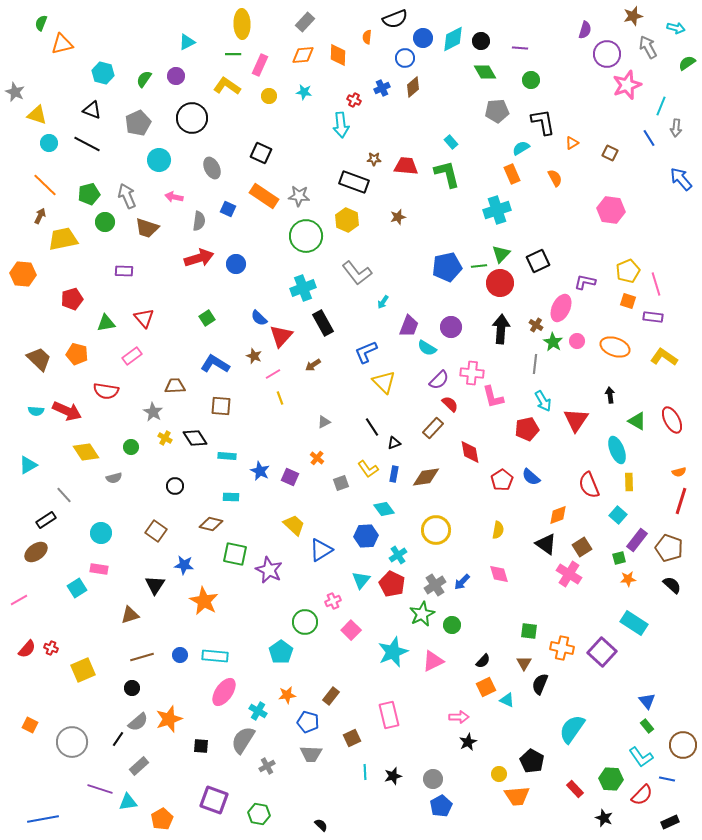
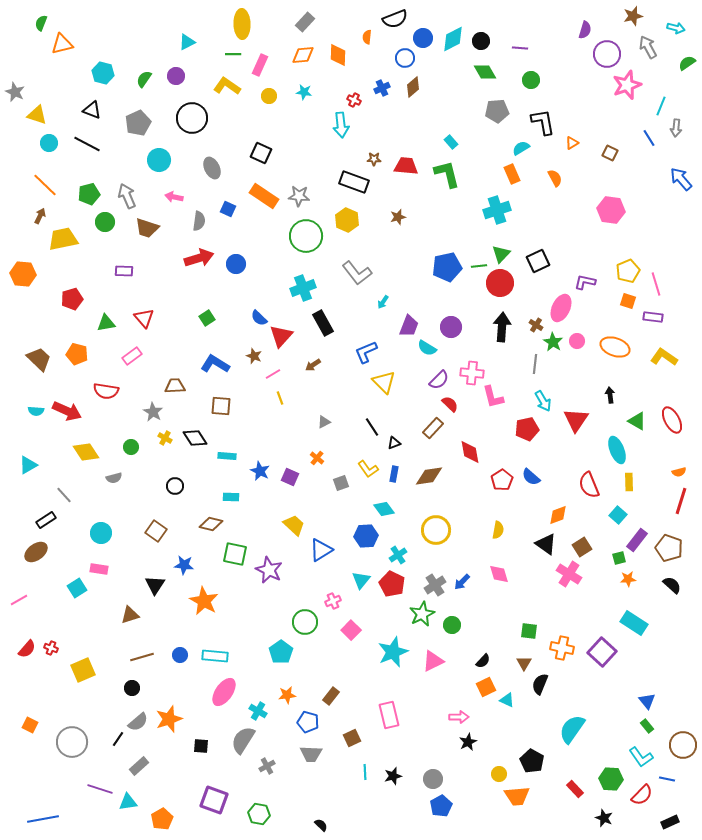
black arrow at (501, 329): moved 1 px right, 2 px up
brown diamond at (426, 477): moved 3 px right, 1 px up
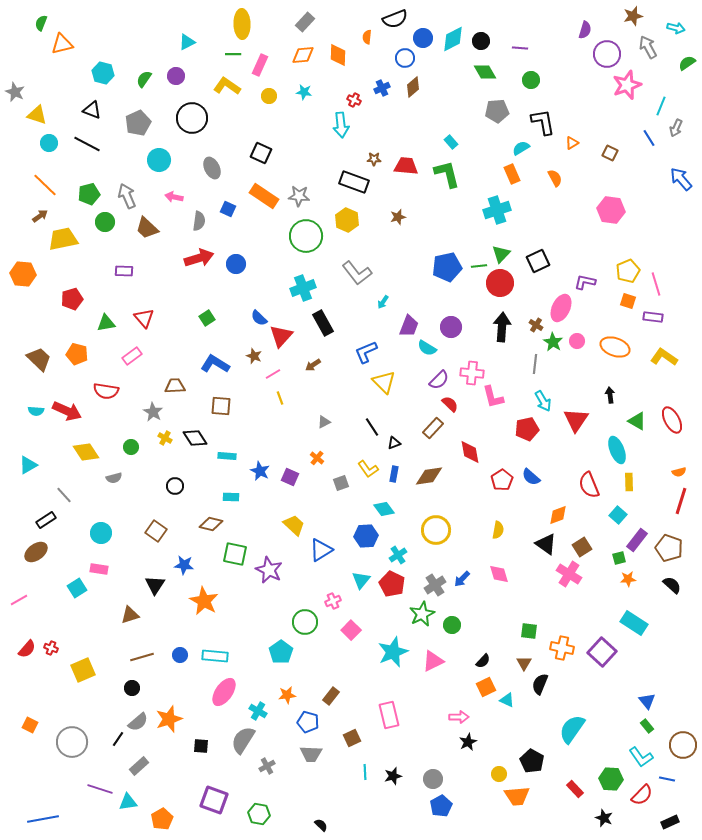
gray arrow at (676, 128): rotated 18 degrees clockwise
brown arrow at (40, 216): rotated 28 degrees clockwise
brown trapezoid at (147, 228): rotated 25 degrees clockwise
blue arrow at (462, 582): moved 3 px up
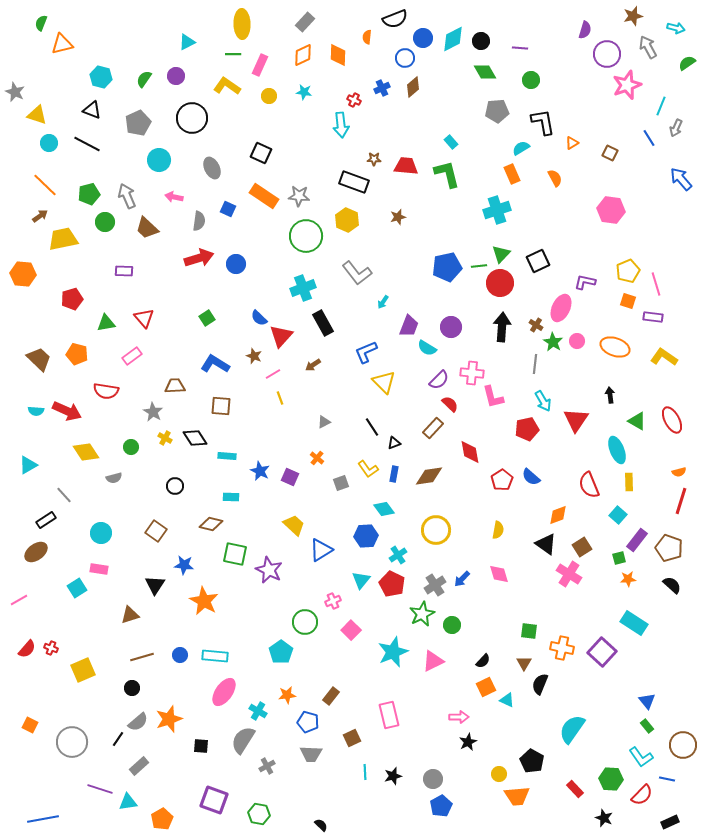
orange diamond at (303, 55): rotated 20 degrees counterclockwise
cyan hexagon at (103, 73): moved 2 px left, 4 px down
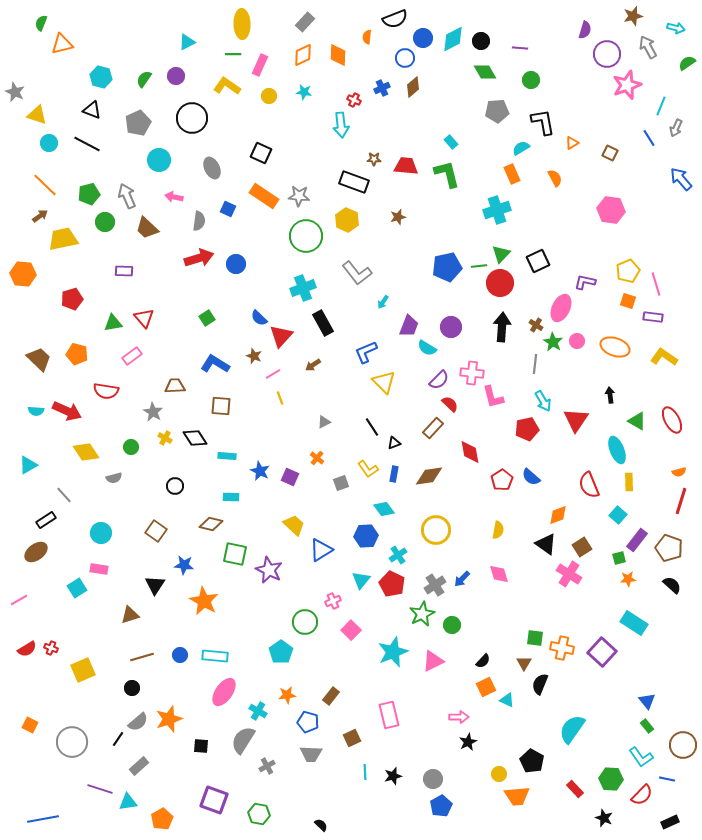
green triangle at (106, 323): moved 7 px right
green square at (529, 631): moved 6 px right, 7 px down
red semicircle at (27, 649): rotated 18 degrees clockwise
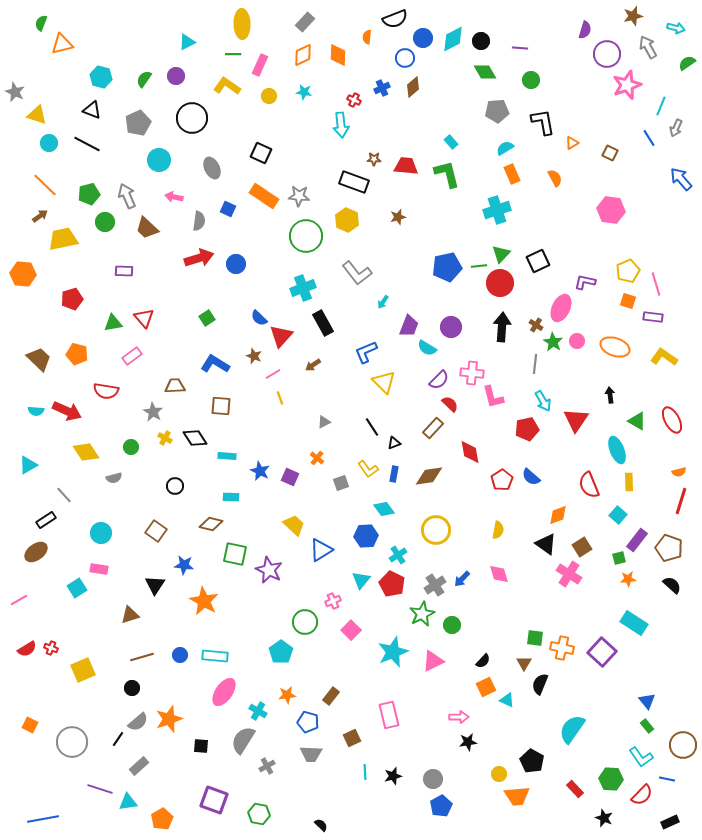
cyan semicircle at (521, 148): moved 16 px left
black star at (468, 742): rotated 18 degrees clockwise
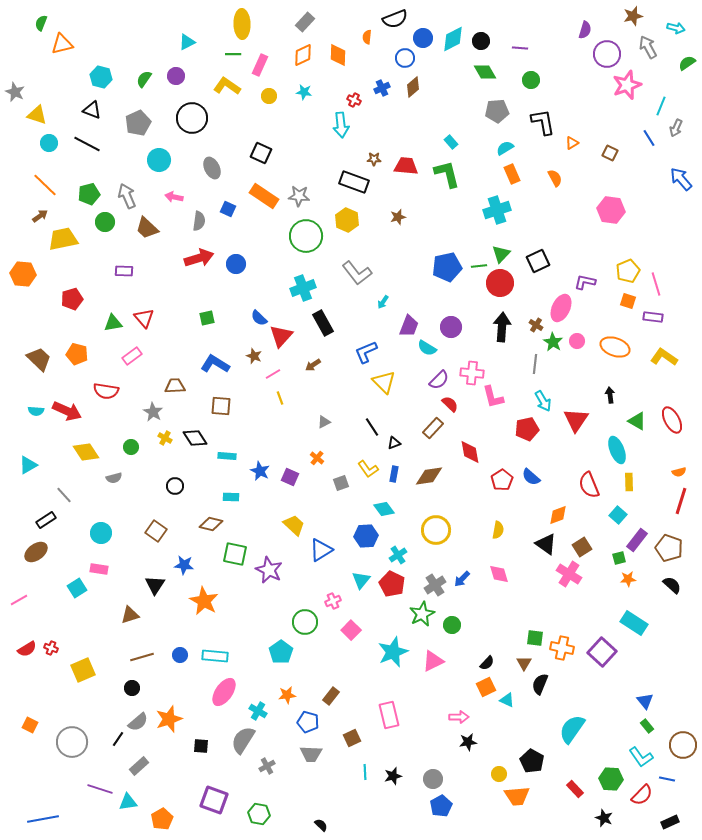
green square at (207, 318): rotated 21 degrees clockwise
black semicircle at (483, 661): moved 4 px right, 2 px down
blue triangle at (647, 701): moved 2 px left
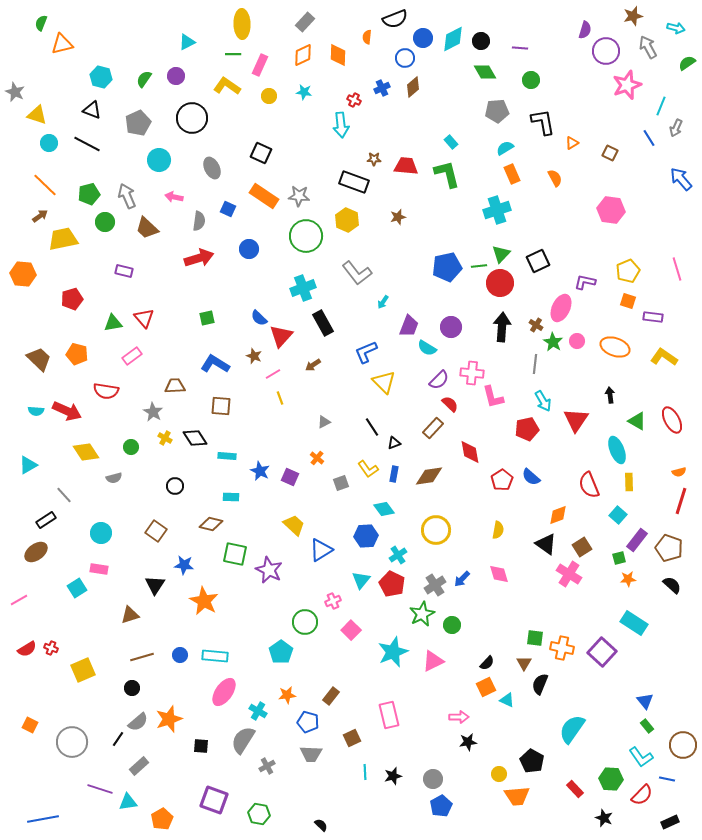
purple circle at (607, 54): moved 1 px left, 3 px up
blue circle at (236, 264): moved 13 px right, 15 px up
purple rectangle at (124, 271): rotated 12 degrees clockwise
pink line at (656, 284): moved 21 px right, 15 px up
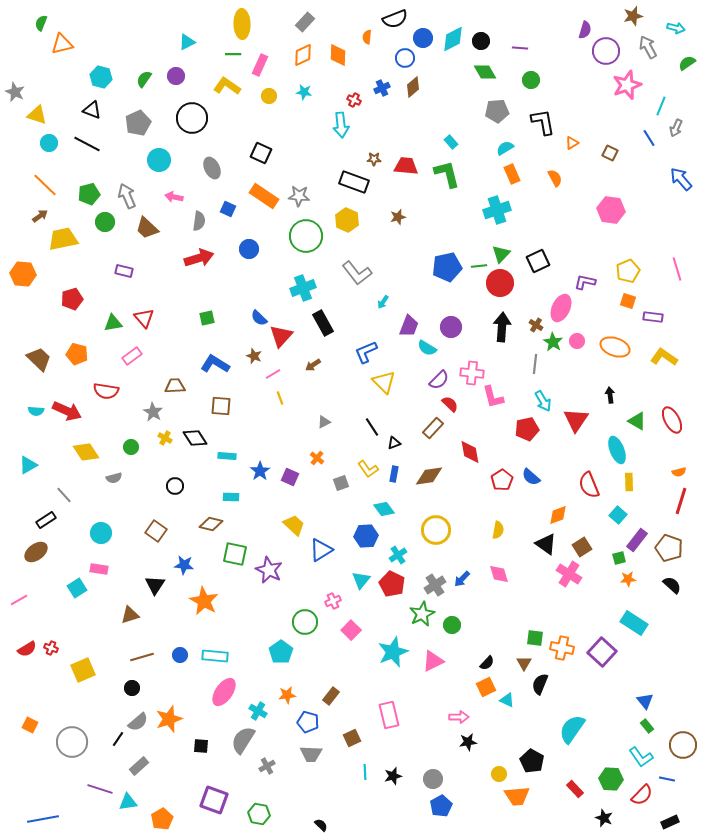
blue star at (260, 471): rotated 12 degrees clockwise
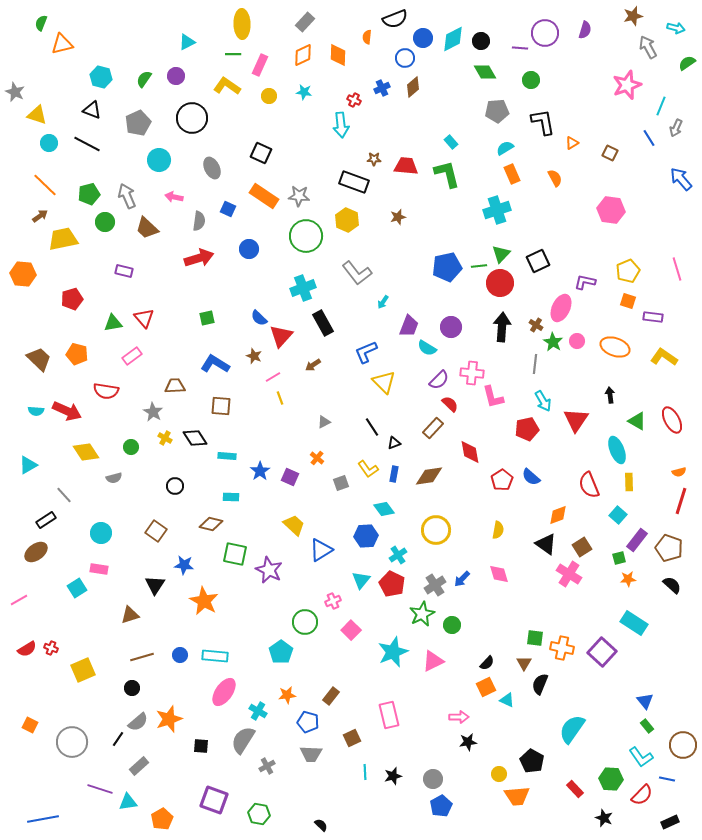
purple circle at (606, 51): moved 61 px left, 18 px up
pink line at (273, 374): moved 3 px down
